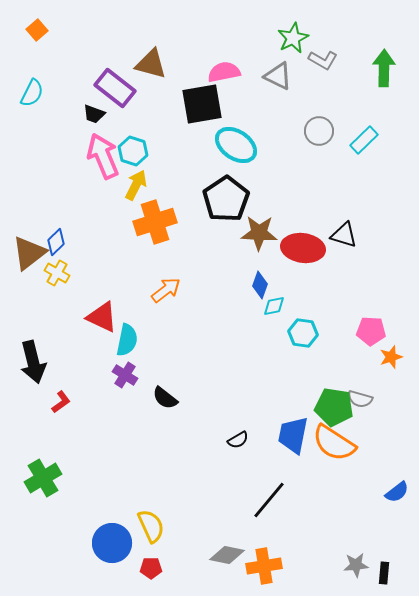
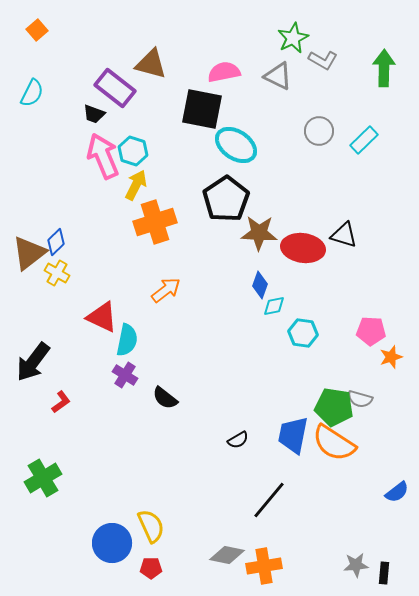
black square at (202, 104): moved 5 px down; rotated 21 degrees clockwise
black arrow at (33, 362): rotated 51 degrees clockwise
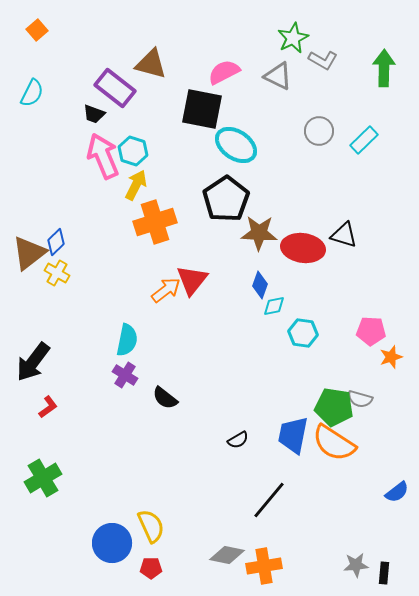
pink semicircle at (224, 72): rotated 16 degrees counterclockwise
red triangle at (102, 317): moved 90 px right, 37 px up; rotated 44 degrees clockwise
red L-shape at (61, 402): moved 13 px left, 5 px down
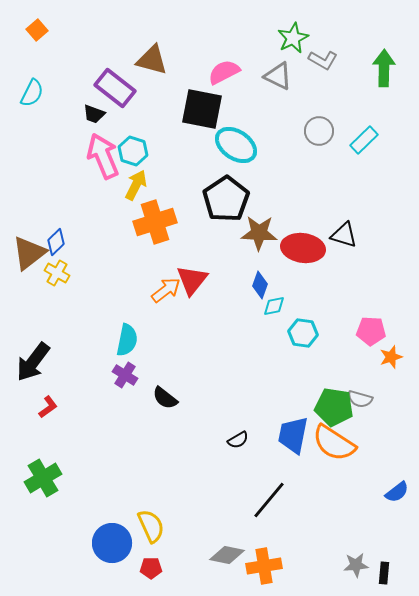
brown triangle at (151, 64): moved 1 px right, 4 px up
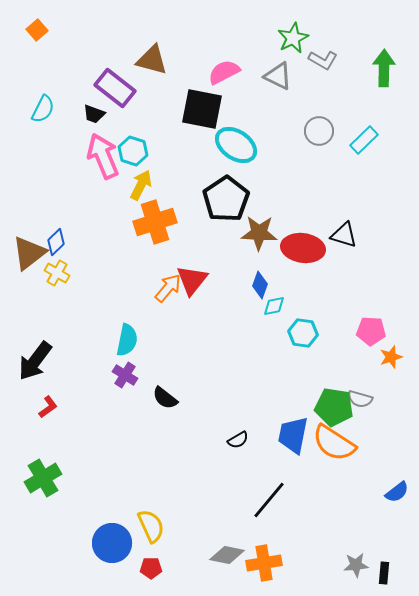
cyan semicircle at (32, 93): moved 11 px right, 16 px down
yellow arrow at (136, 185): moved 5 px right
orange arrow at (166, 290): moved 2 px right, 2 px up; rotated 12 degrees counterclockwise
black arrow at (33, 362): moved 2 px right, 1 px up
orange cross at (264, 566): moved 3 px up
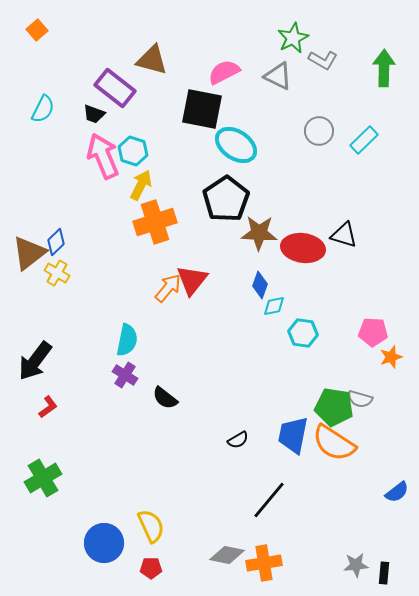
pink pentagon at (371, 331): moved 2 px right, 1 px down
blue circle at (112, 543): moved 8 px left
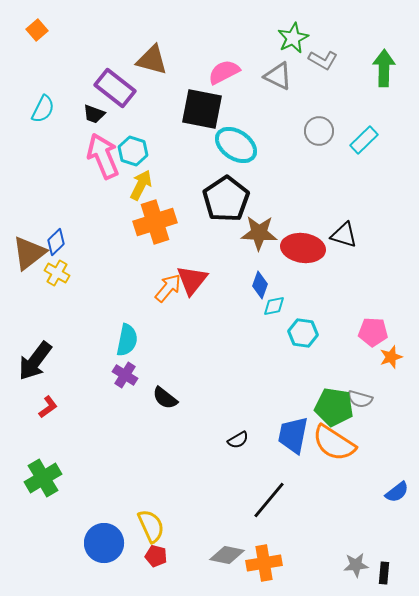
red pentagon at (151, 568): moved 5 px right, 12 px up; rotated 15 degrees clockwise
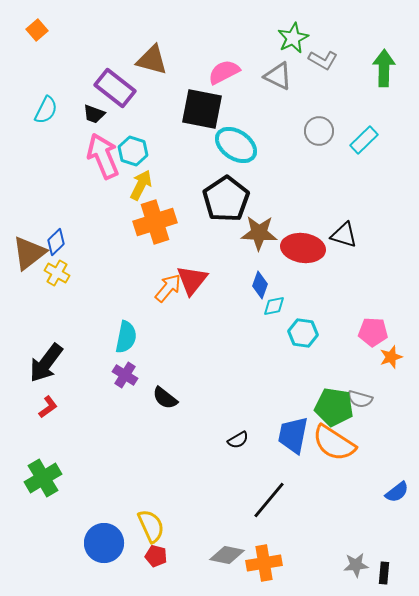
cyan semicircle at (43, 109): moved 3 px right, 1 px down
cyan semicircle at (127, 340): moved 1 px left, 3 px up
black arrow at (35, 361): moved 11 px right, 2 px down
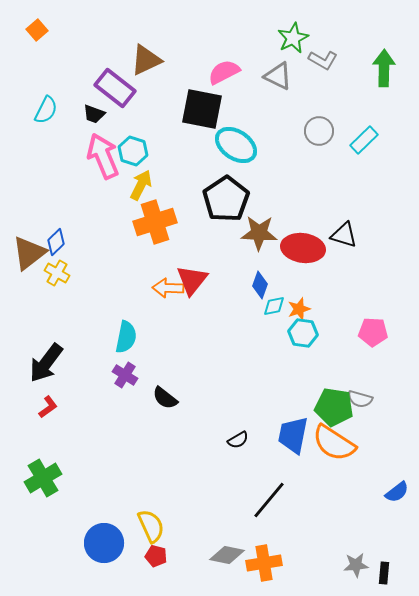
brown triangle at (152, 60): moved 6 px left; rotated 40 degrees counterclockwise
orange arrow at (168, 288): rotated 128 degrees counterclockwise
orange star at (391, 357): moved 92 px left, 48 px up
